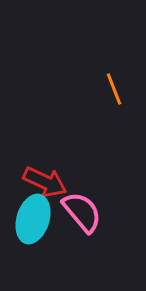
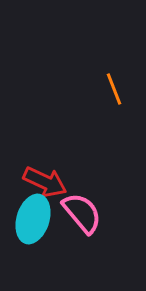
pink semicircle: moved 1 px down
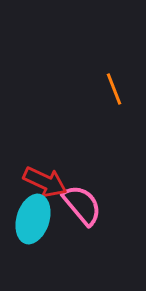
pink semicircle: moved 8 px up
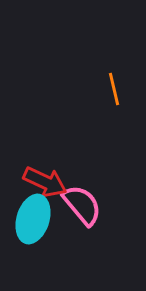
orange line: rotated 8 degrees clockwise
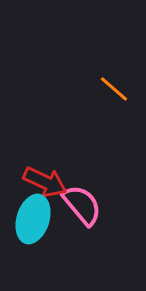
orange line: rotated 36 degrees counterclockwise
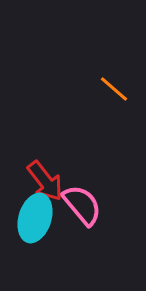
red arrow: moved 1 px up; rotated 27 degrees clockwise
cyan ellipse: moved 2 px right, 1 px up
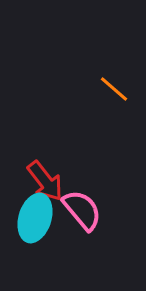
pink semicircle: moved 5 px down
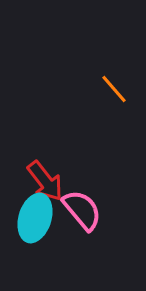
orange line: rotated 8 degrees clockwise
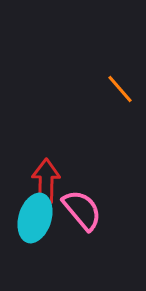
orange line: moved 6 px right
red arrow: moved 1 px right; rotated 141 degrees counterclockwise
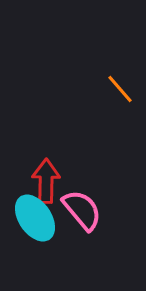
cyan ellipse: rotated 51 degrees counterclockwise
